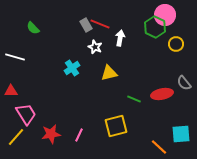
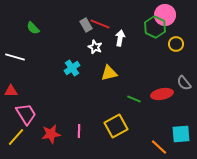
yellow square: rotated 15 degrees counterclockwise
pink line: moved 4 px up; rotated 24 degrees counterclockwise
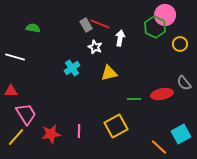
green semicircle: rotated 144 degrees clockwise
yellow circle: moved 4 px right
green line: rotated 24 degrees counterclockwise
cyan square: rotated 24 degrees counterclockwise
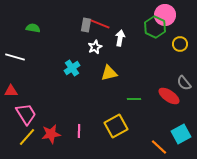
gray rectangle: rotated 40 degrees clockwise
white star: rotated 24 degrees clockwise
red ellipse: moved 7 px right, 2 px down; rotated 45 degrees clockwise
yellow line: moved 11 px right
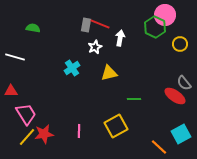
red ellipse: moved 6 px right
red star: moved 7 px left
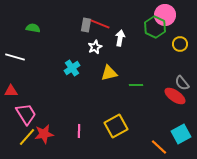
gray semicircle: moved 2 px left
green line: moved 2 px right, 14 px up
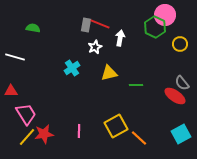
orange line: moved 20 px left, 9 px up
